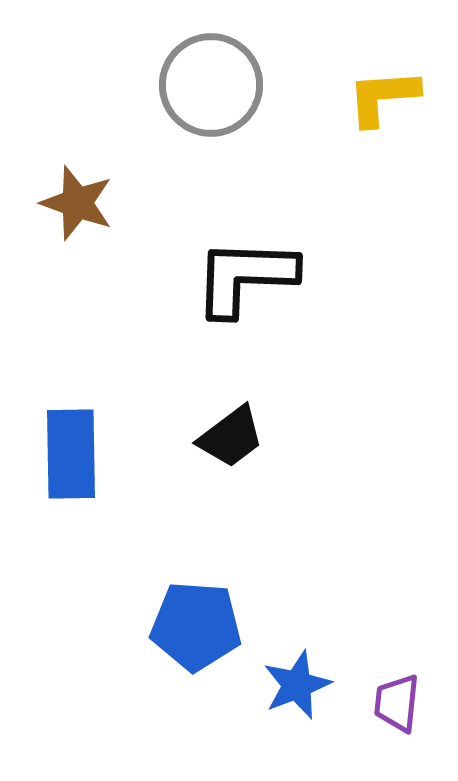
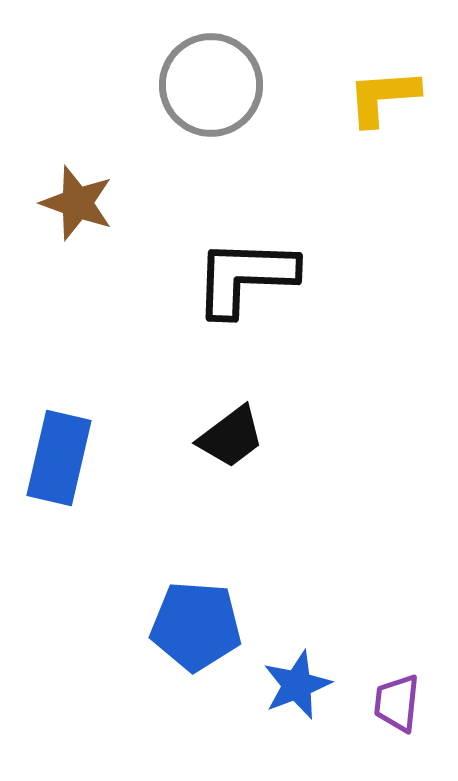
blue rectangle: moved 12 px left, 4 px down; rotated 14 degrees clockwise
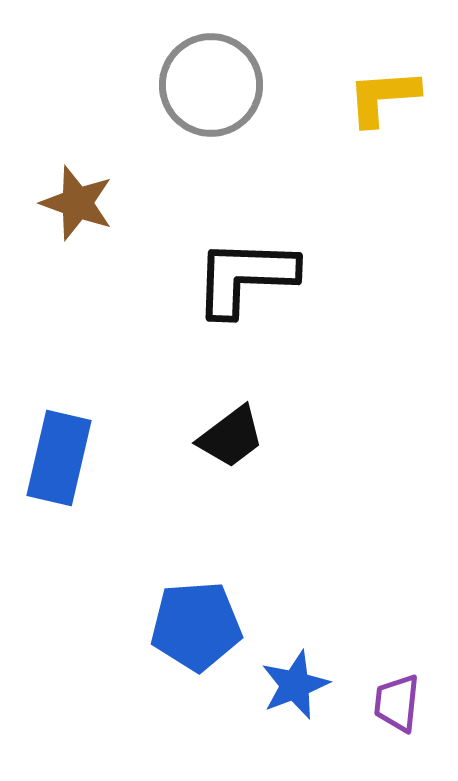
blue pentagon: rotated 8 degrees counterclockwise
blue star: moved 2 px left
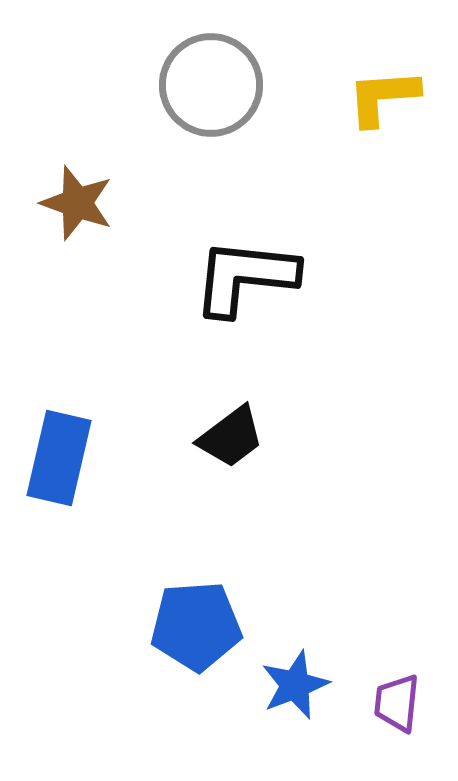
black L-shape: rotated 4 degrees clockwise
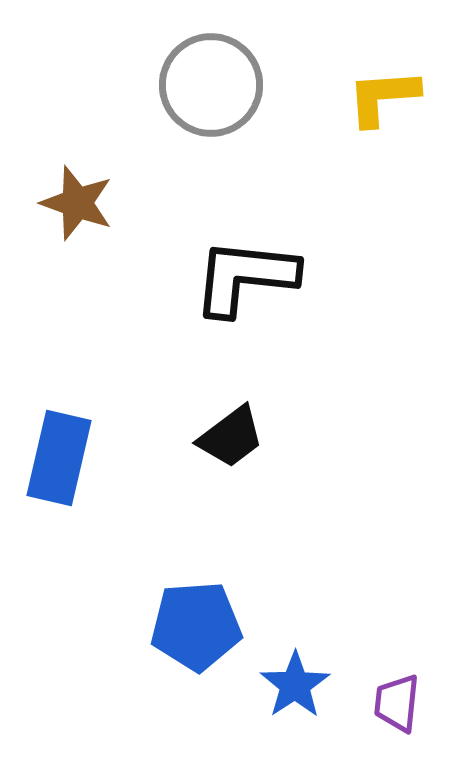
blue star: rotated 12 degrees counterclockwise
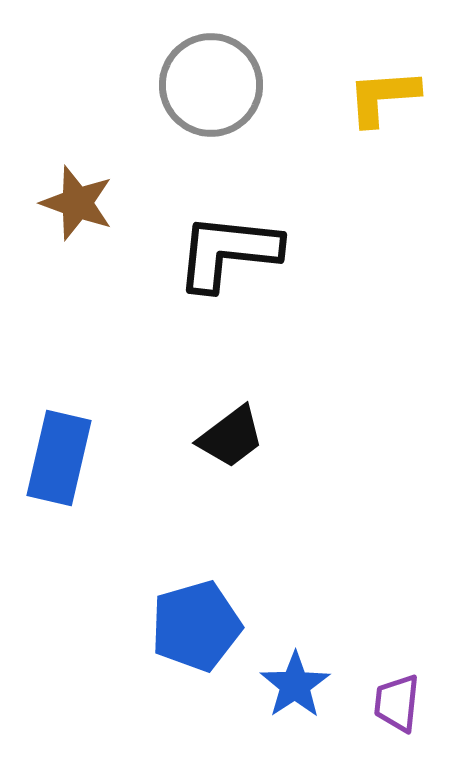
black L-shape: moved 17 px left, 25 px up
blue pentagon: rotated 12 degrees counterclockwise
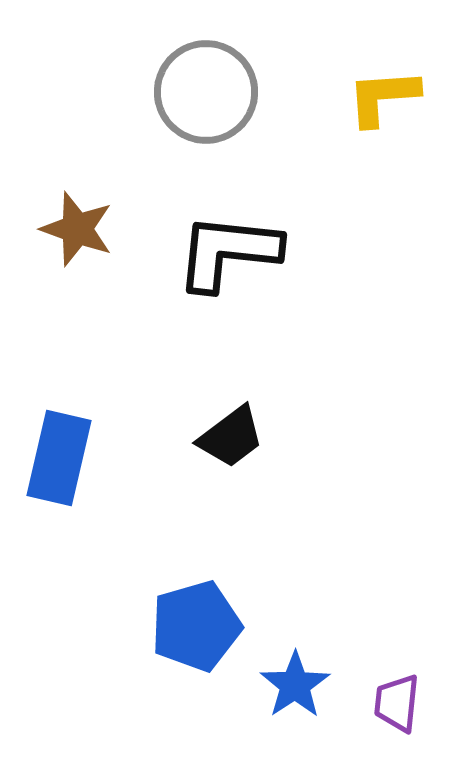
gray circle: moved 5 px left, 7 px down
brown star: moved 26 px down
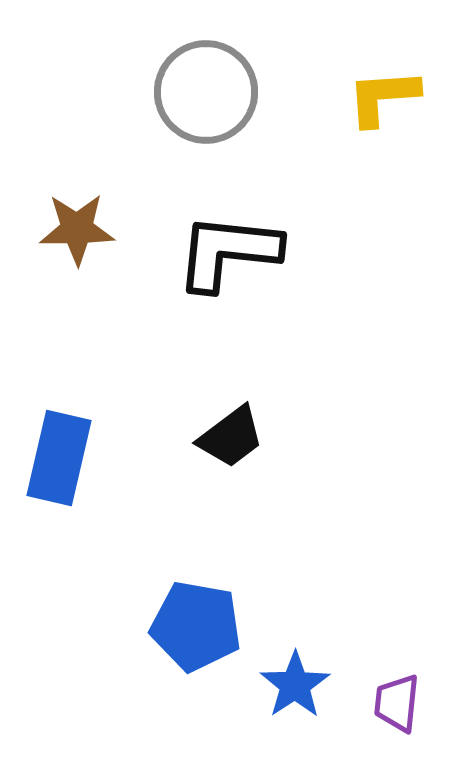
brown star: rotated 20 degrees counterclockwise
blue pentagon: rotated 26 degrees clockwise
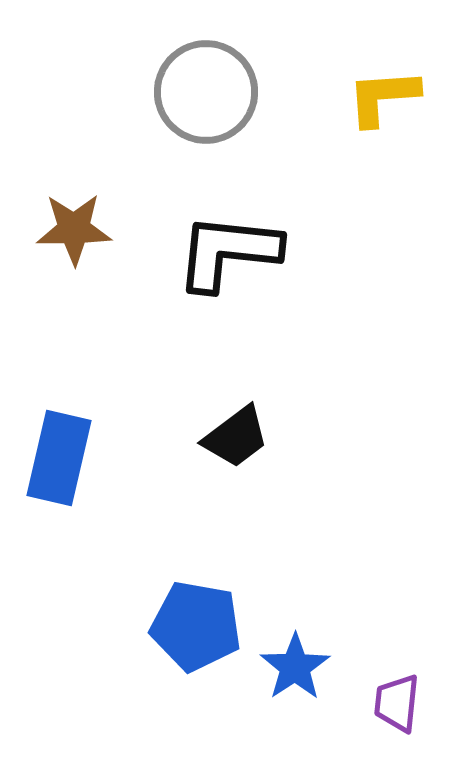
brown star: moved 3 px left
black trapezoid: moved 5 px right
blue star: moved 18 px up
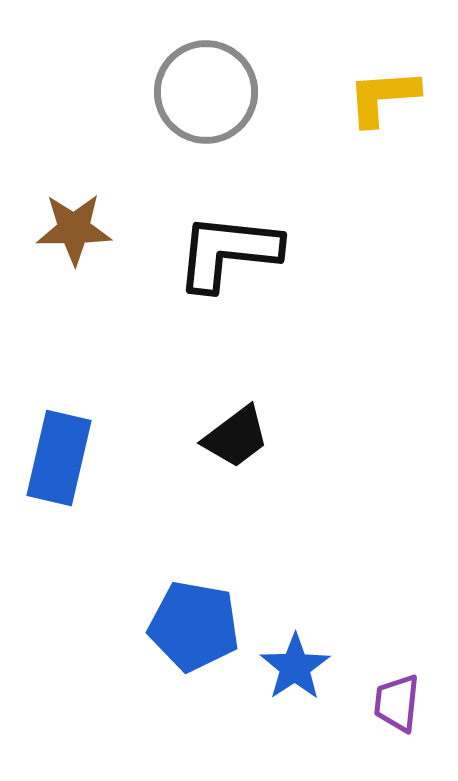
blue pentagon: moved 2 px left
